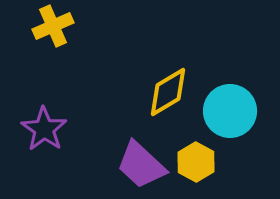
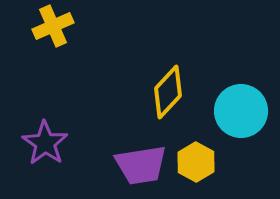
yellow diamond: rotated 16 degrees counterclockwise
cyan circle: moved 11 px right
purple star: moved 1 px right, 14 px down
purple trapezoid: rotated 52 degrees counterclockwise
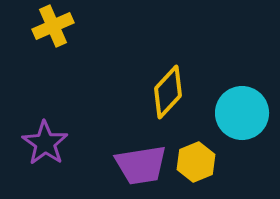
cyan circle: moved 1 px right, 2 px down
yellow hexagon: rotated 9 degrees clockwise
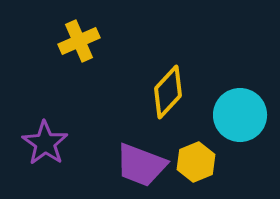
yellow cross: moved 26 px right, 15 px down
cyan circle: moved 2 px left, 2 px down
purple trapezoid: rotated 30 degrees clockwise
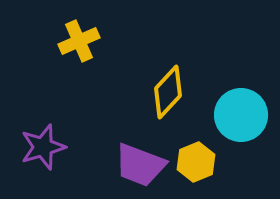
cyan circle: moved 1 px right
purple star: moved 2 px left, 4 px down; rotated 21 degrees clockwise
purple trapezoid: moved 1 px left
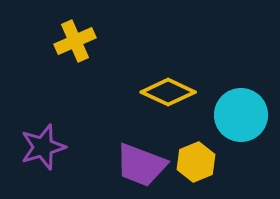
yellow cross: moved 4 px left
yellow diamond: rotated 72 degrees clockwise
purple trapezoid: moved 1 px right
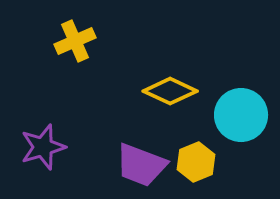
yellow diamond: moved 2 px right, 1 px up
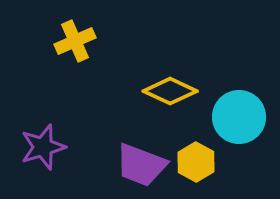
cyan circle: moved 2 px left, 2 px down
yellow hexagon: rotated 9 degrees counterclockwise
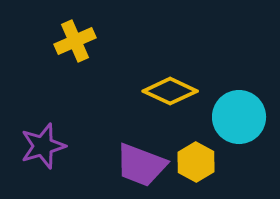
purple star: moved 1 px up
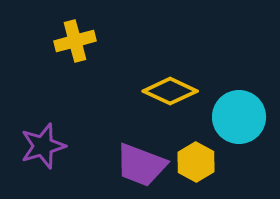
yellow cross: rotated 9 degrees clockwise
